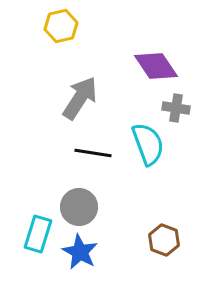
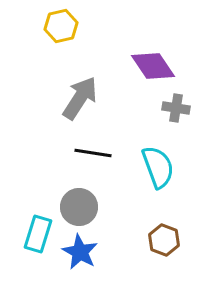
purple diamond: moved 3 px left
cyan semicircle: moved 10 px right, 23 px down
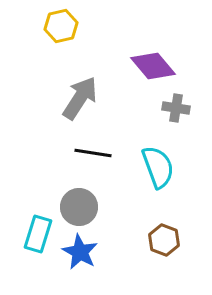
purple diamond: rotated 6 degrees counterclockwise
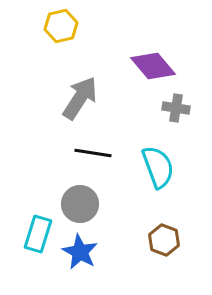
gray circle: moved 1 px right, 3 px up
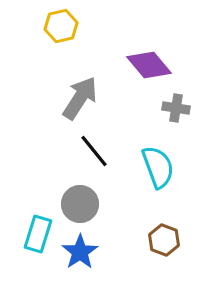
purple diamond: moved 4 px left, 1 px up
black line: moved 1 px right, 2 px up; rotated 42 degrees clockwise
blue star: rotated 9 degrees clockwise
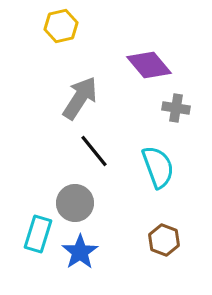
gray circle: moved 5 px left, 1 px up
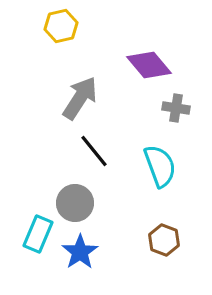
cyan semicircle: moved 2 px right, 1 px up
cyan rectangle: rotated 6 degrees clockwise
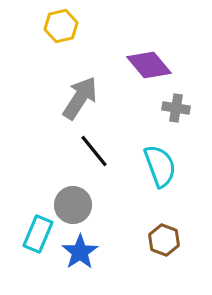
gray circle: moved 2 px left, 2 px down
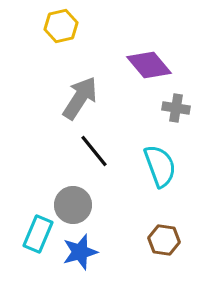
brown hexagon: rotated 12 degrees counterclockwise
blue star: rotated 18 degrees clockwise
